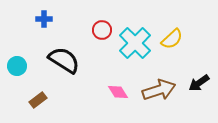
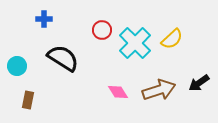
black semicircle: moved 1 px left, 2 px up
brown rectangle: moved 10 px left; rotated 42 degrees counterclockwise
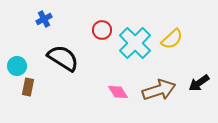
blue cross: rotated 28 degrees counterclockwise
brown rectangle: moved 13 px up
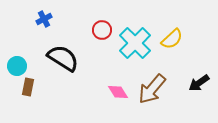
brown arrow: moved 7 px left, 1 px up; rotated 148 degrees clockwise
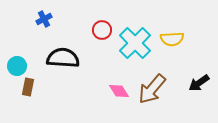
yellow semicircle: rotated 40 degrees clockwise
black semicircle: rotated 28 degrees counterclockwise
pink diamond: moved 1 px right, 1 px up
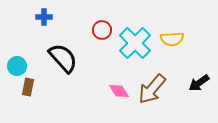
blue cross: moved 2 px up; rotated 28 degrees clockwise
black semicircle: rotated 44 degrees clockwise
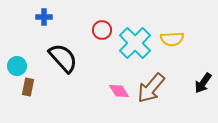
black arrow: moved 4 px right; rotated 20 degrees counterclockwise
brown arrow: moved 1 px left, 1 px up
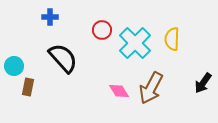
blue cross: moved 6 px right
yellow semicircle: rotated 95 degrees clockwise
cyan circle: moved 3 px left
brown arrow: rotated 12 degrees counterclockwise
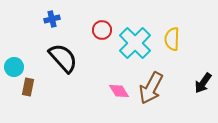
blue cross: moved 2 px right, 2 px down; rotated 14 degrees counterclockwise
cyan circle: moved 1 px down
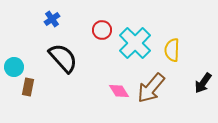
blue cross: rotated 21 degrees counterclockwise
yellow semicircle: moved 11 px down
brown arrow: rotated 12 degrees clockwise
